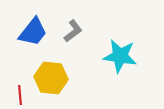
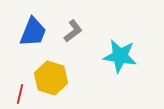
blue trapezoid: rotated 16 degrees counterclockwise
yellow hexagon: rotated 12 degrees clockwise
red line: moved 1 px up; rotated 18 degrees clockwise
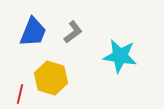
gray L-shape: moved 1 px down
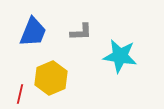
gray L-shape: moved 8 px right; rotated 35 degrees clockwise
yellow hexagon: rotated 20 degrees clockwise
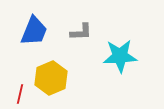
blue trapezoid: moved 1 px right, 1 px up
cyan star: rotated 12 degrees counterclockwise
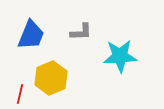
blue trapezoid: moved 3 px left, 4 px down
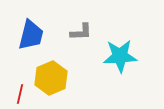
blue trapezoid: rotated 8 degrees counterclockwise
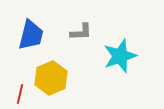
cyan star: rotated 16 degrees counterclockwise
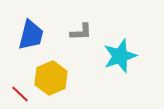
red line: rotated 60 degrees counterclockwise
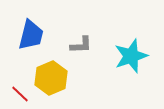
gray L-shape: moved 13 px down
cyan star: moved 11 px right
